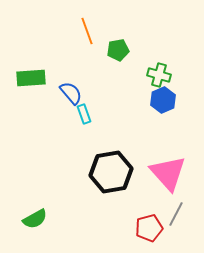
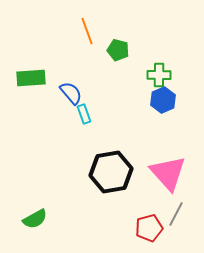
green pentagon: rotated 25 degrees clockwise
green cross: rotated 15 degrees counterclockwise
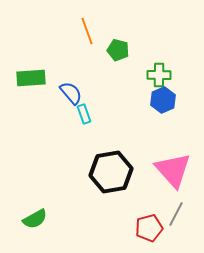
pink triangle: moved 5 px right, 3 px up
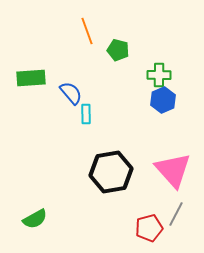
cyan rectangle: moved 2 px right; rotated 18 degrees clockwise
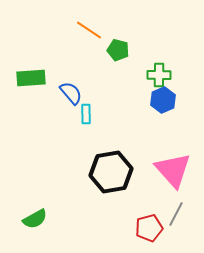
orange line: moved 2 px right, 1 px up; rotated 36 degrees counterclockwise
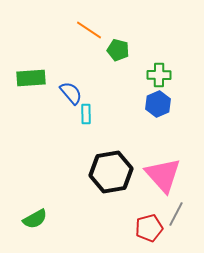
blue hexagon: moved 5 px left, 4 px down
pink triangle: moved 10 px left, 5 px down
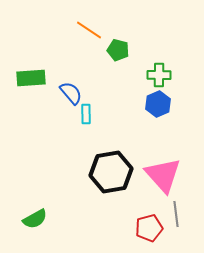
gray line: rotated 35 degrees counterclockwise
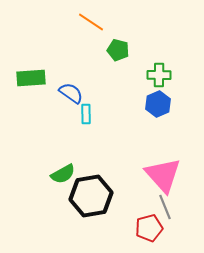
orange line: moved 2 px right, 8 px up
blue semicircle: rotated 15 degrees counterclockwise
black hexagon: moved 20 px left, 24 px down
gray line: moved 11 px left, 7 px up; rotated 15 degrees counterclockwise
green semicircle: moved 28 px right, 45 px up
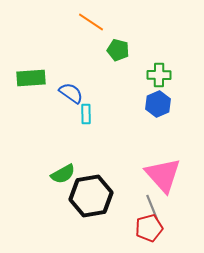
gray line: moved 13 px left
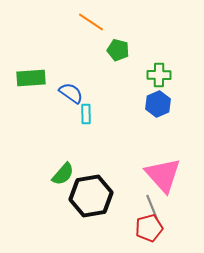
green semicircle: rotated 20 degrees counterclockwise
